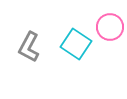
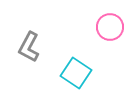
cyan square: moved 29 px down
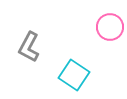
cyan square: moved 2 px left, 2 px down
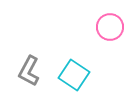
gray L-shape: moved 24 px down
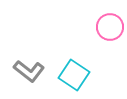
gray L-shape: rotated 80 degrees counterclockwise
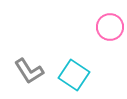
gray L-shape: rotated 20 degrees clockwise
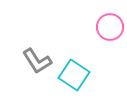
gray L-shape: moved 8 px right, 10 px up
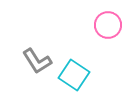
pink circle: moved 2 px left, 2 px up
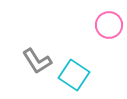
pink circle: moved 1 px right
